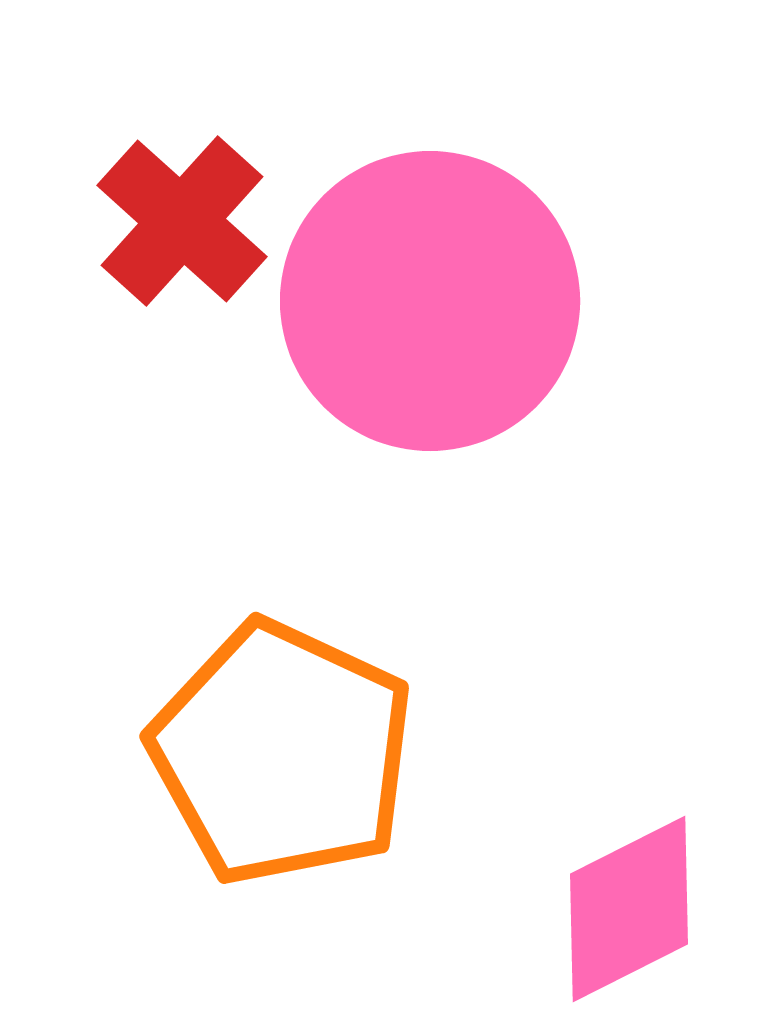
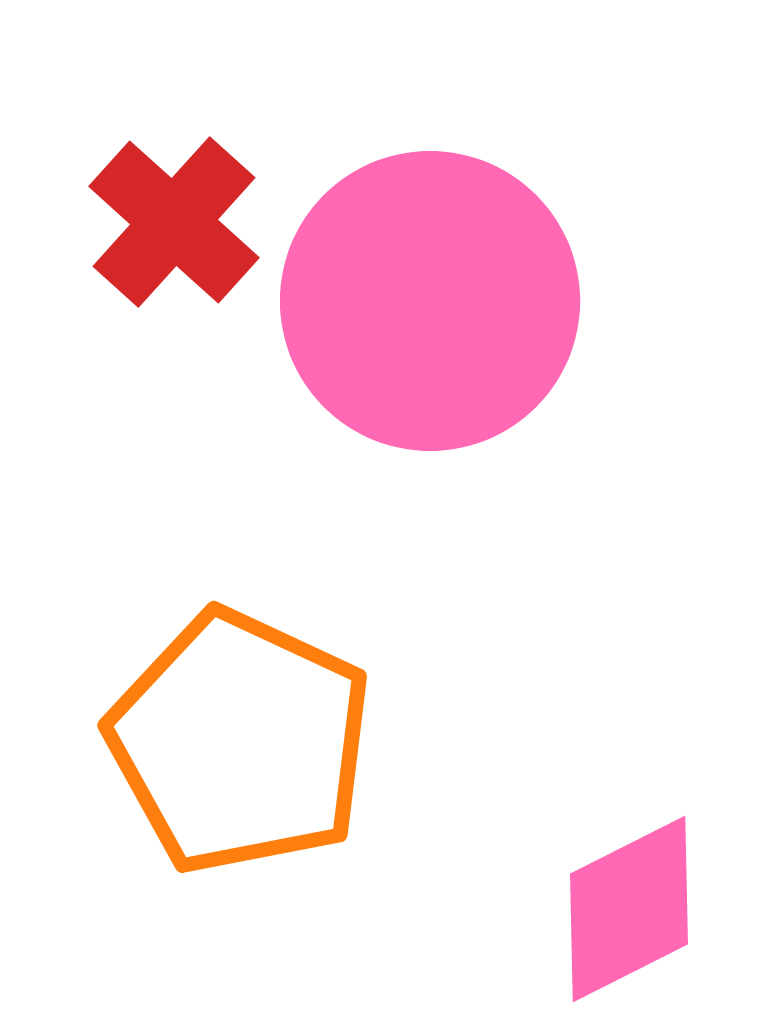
red cross: moved 8 px left, 1 px down
orange pentagon: moved 42 px left, 11 px up
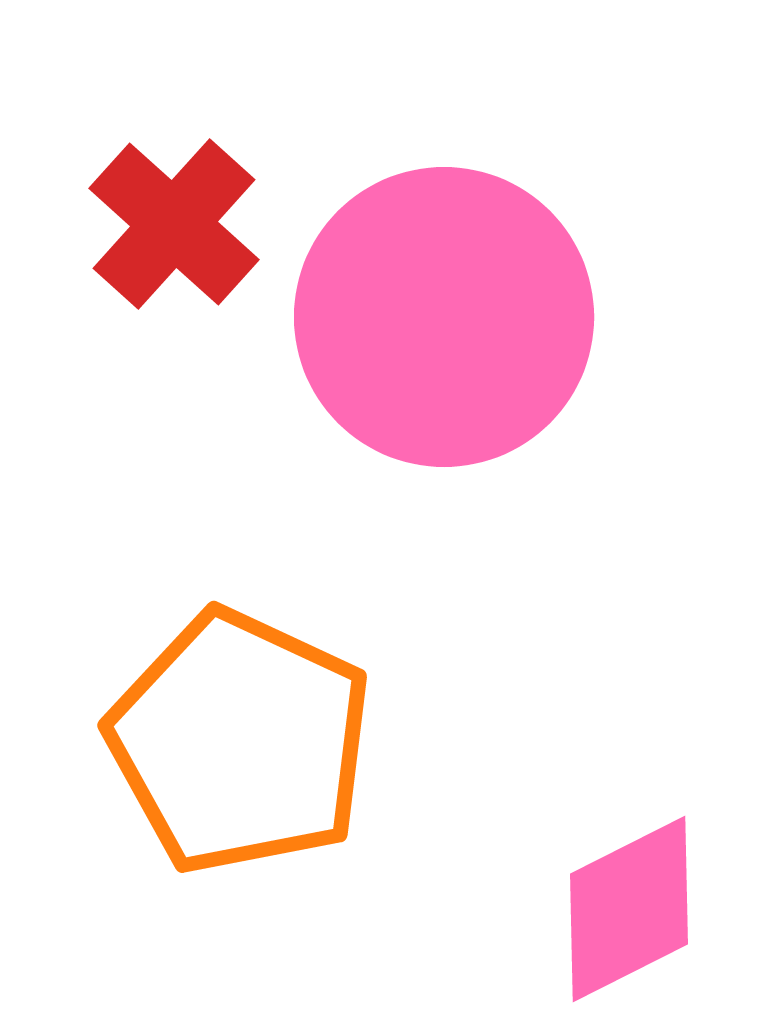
red cross: moved 2 px down
pink circle: moved 14 px right, 16 px down
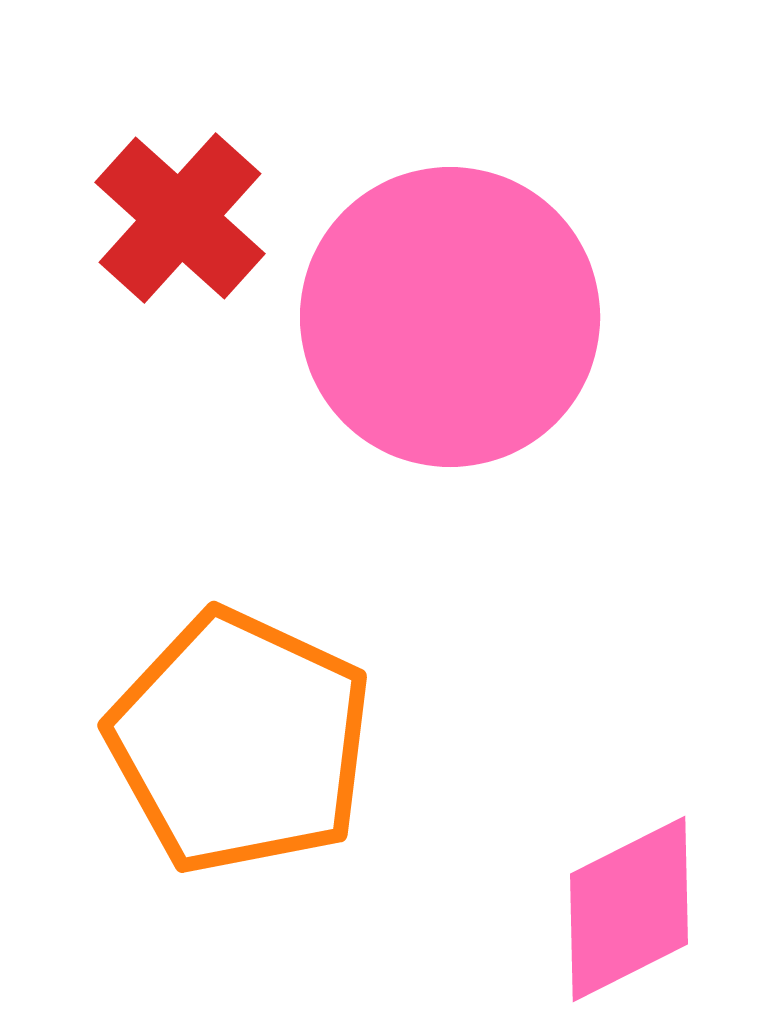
red cross: moved 6 px right, 6 px up
pink circle: moved 6 px right
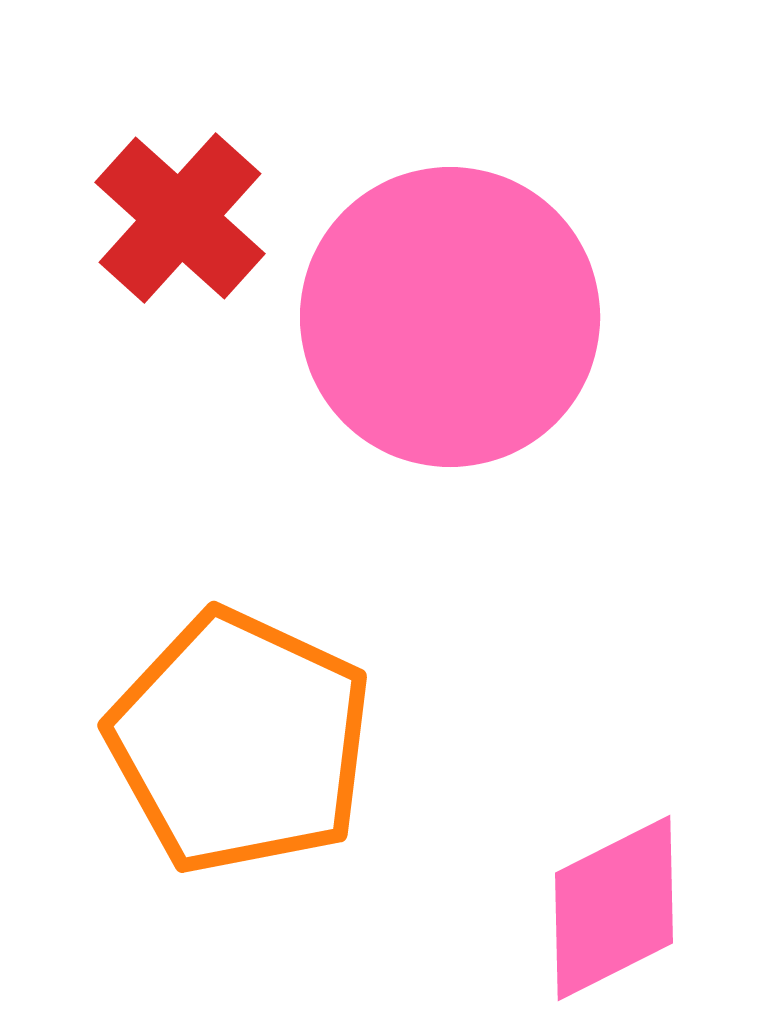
pink diamond: moved 15 px left, 1 px up
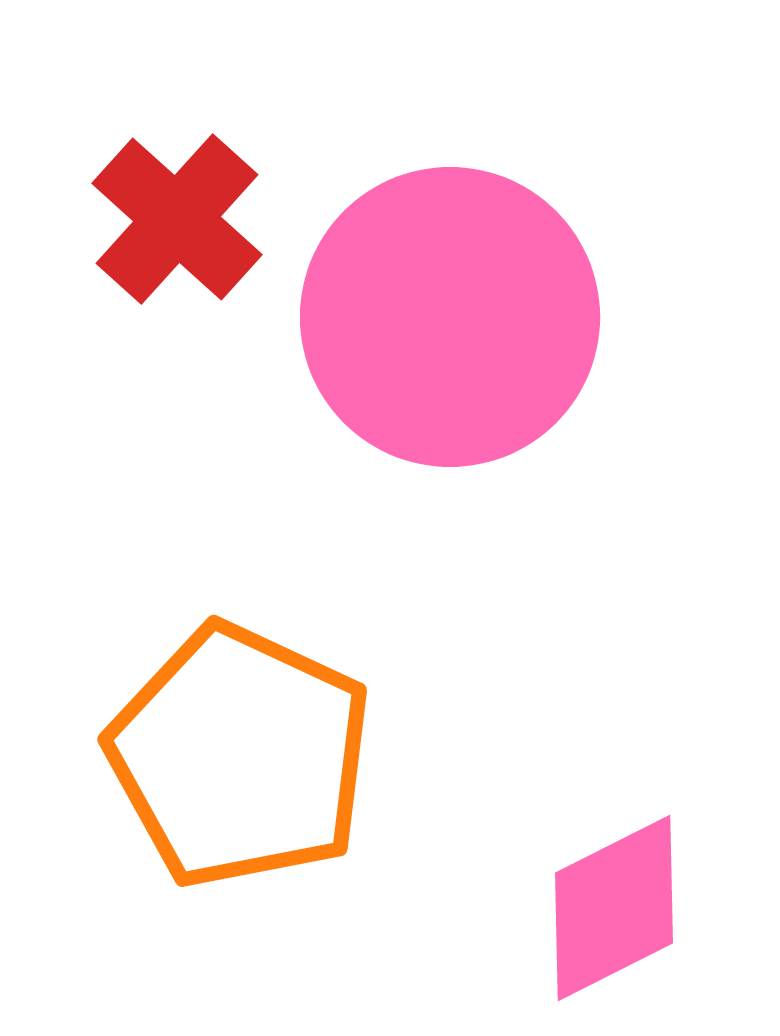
red cross: moved 3 px left, 1 px down
orange pentagon: moved 14 px down
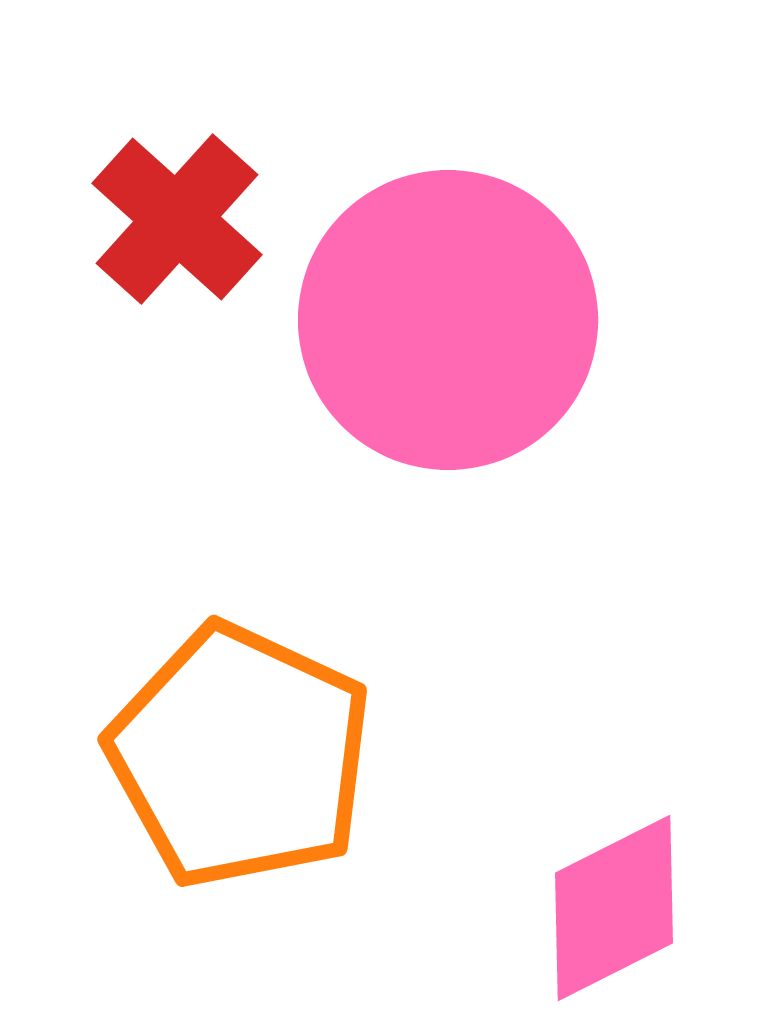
pink circle: moved 2 px left, 3 px down
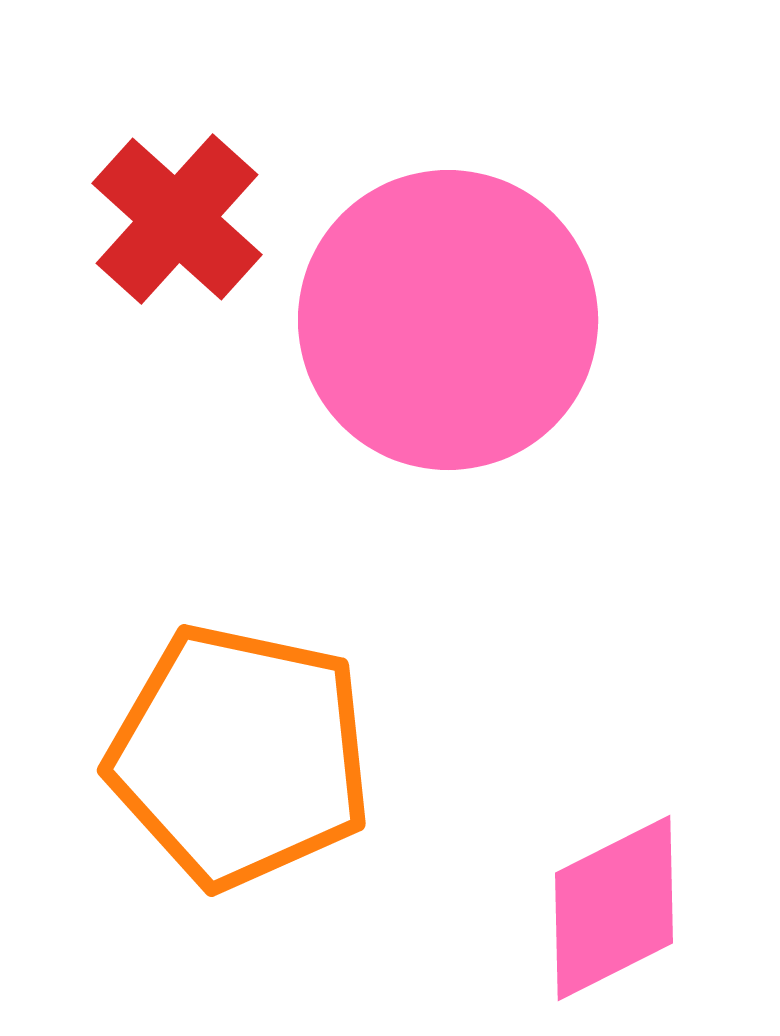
orange pentagon: rotated 13 degrees counterclockwise
